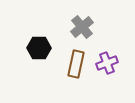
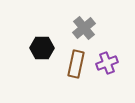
gray cross: moved 2 px right, 1 px down
black hexagon: moved 3 px right
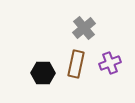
black hexagon: moved 1 px right, 25 px down
purple cross: moved 3 px right
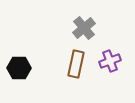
purple cross: moved 2 px up
black hexagon: moved 24 px left, 5 px up
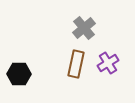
purple cross: moved 2 px left, 2 px down; rotated 10 degrees counterclockwise
black hexagon: moved 6 px down
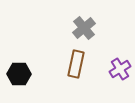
purple cross: moved 12 px right, 6 px down
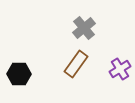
brown rectangle: rotated 24 degrees clockwise
